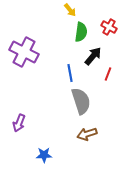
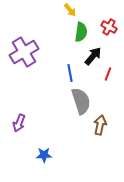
purple cross: rotated 32 degrees clockwise
brown arrow: moved 13 px right, 9 px up; rotated 120 degrees clockwise
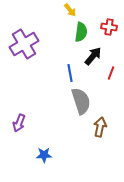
red cross: rotated 21 degrees counterclockwise
purple cross: moved 8 px up
red line: moved 3 px right, 1 px up
brown arrow: moved 2 px down
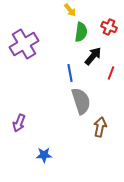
red cross: rotated 14 degrees clockwise
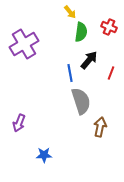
yellow arrow: moved 2 px down
black arrow: moved 4 px left, 4 px down
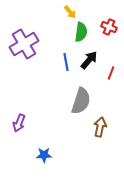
blue line: moved 4 px left, 11 px up
gray semicircle: rotated 36 degrees clockwise
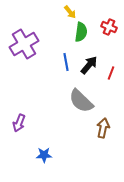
black arrow: moved 5 px down
gray semicircle: rotated 116 degrees clockwise
brown arrow: moved 3 px right, 1 px down
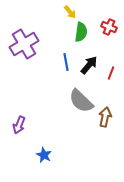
purple arrow: moved 2 px down
brown arrow: moved 2 px right, 11 px up
blue star: rotated 28 degrees clockwise
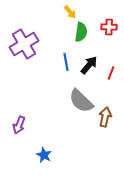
red cross: rotated 21 degrees counterclockwise
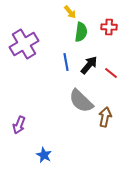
red line: rotated 72 degrees counterclockwise
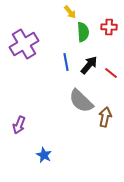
green semicircle: moved 2 px right; rotated 12 degrees counterclockwise
